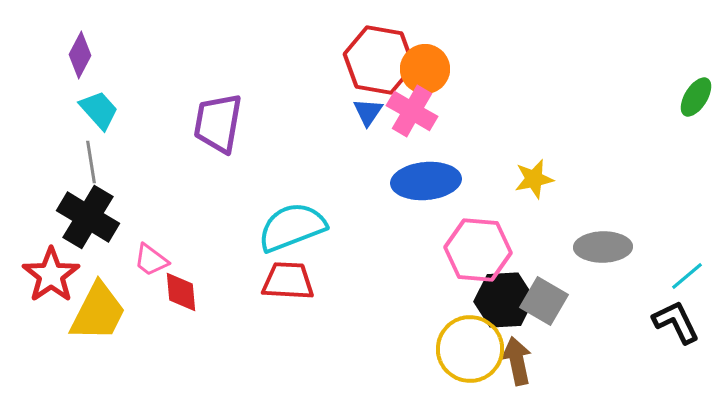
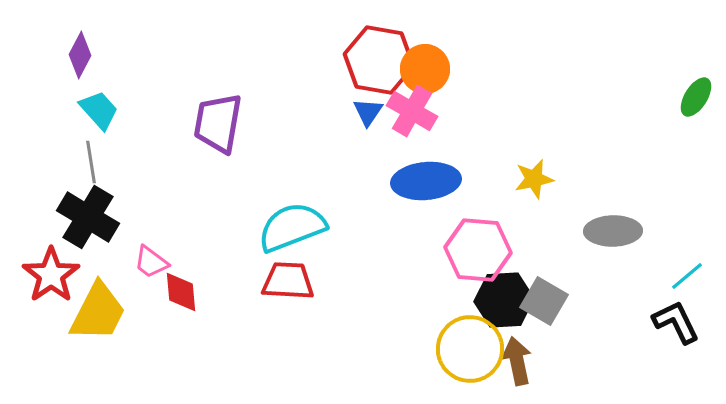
gray ellipse: moved 10 px right, 16 px up
pink trapezoid: moved 2 px down
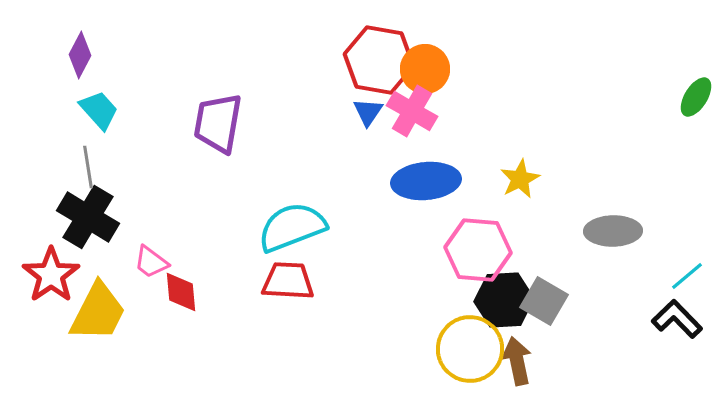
gray line: moved 3 px left, 5 px down
yellow star: moved 14 px left; rotated 15 degrees counterclockwise
black L-shape: moved 1 px right, 3 px up; rotated 18 degrees counterclockwise
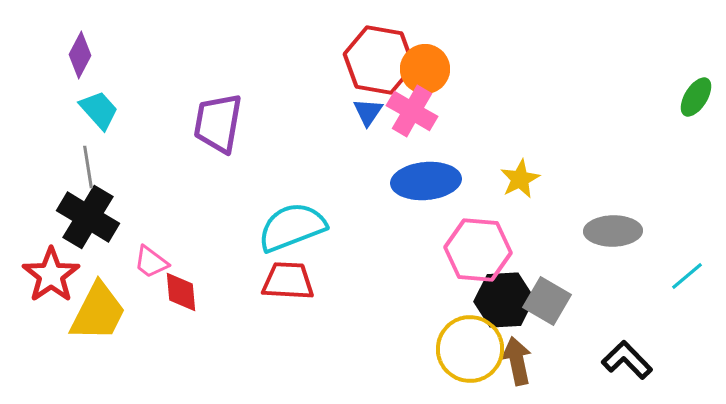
gray square: moved 3 px right
black L-shape: moved 50 px left, 41 px down
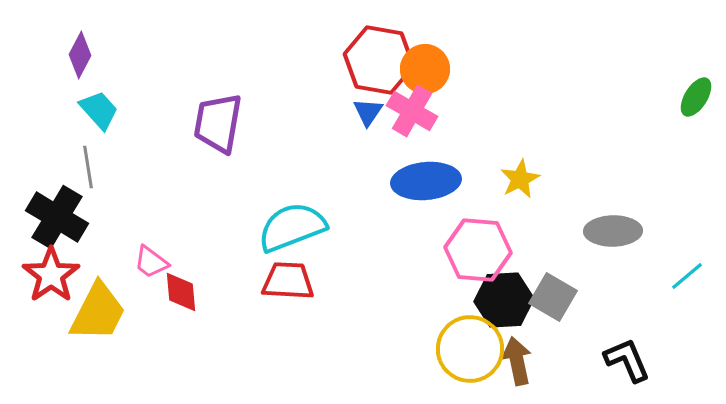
black cross: moved 31 px left
gray square: moved 6 px right, 4 px up
black L-shape: rotated 21 degrees clockwise
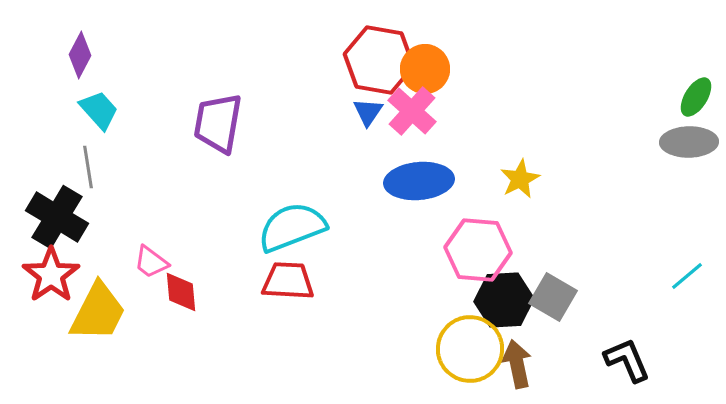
pink cross: rotated 12 degrees clockwise
blue ellipse: moved 7 px left
gray ellipse: moved 76 px right, 89 px up
brown arrow: moved 3 px down
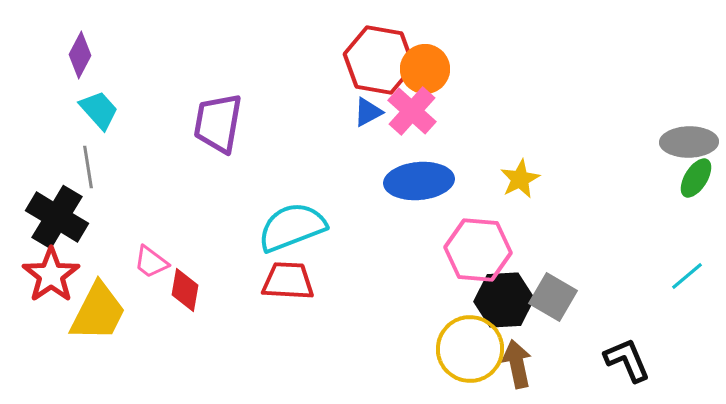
green ellipse: moved 81 px down
blue triangle: rotated 28 degrees clockwise
red diamond: moved 4 px right, 2 px up; rotated 15 degrees clockwise
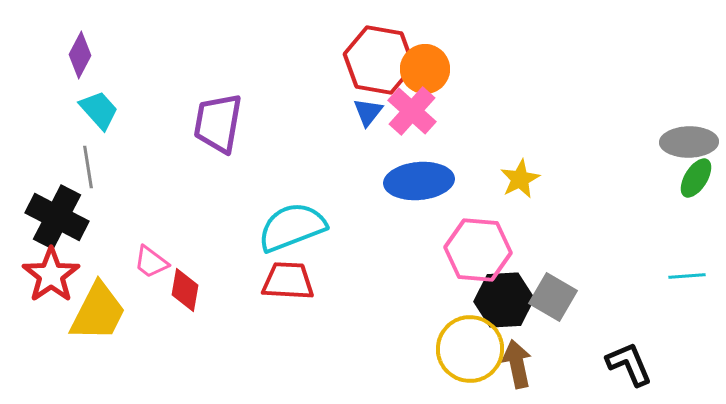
blue triangle: rotated 24 degrees counterclockwise
black cross: rotated 4 degrees counterclockwise
cyan line: rotated 36 degrees clockwise
black L-shape: moved 2 px right, 4 px down
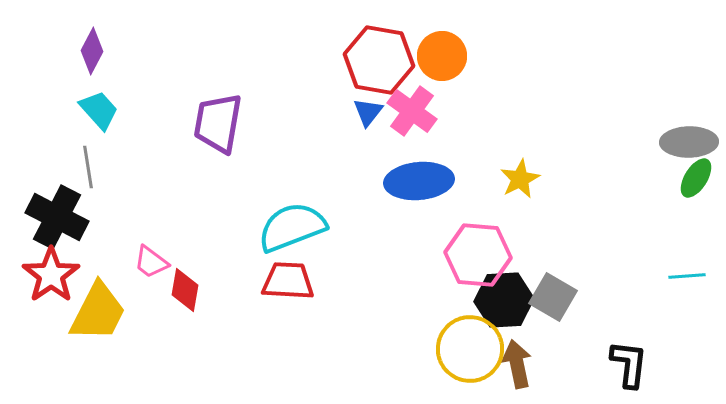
purple diamond: moved 12 px right, 4 px up
orange circle: moved 17 px right, 13 px up
pink cross: rotated 6 degrees counterclockwise
pink hexagon: moved 5 px down
black L-shape: rotated 30 degrees clockwise
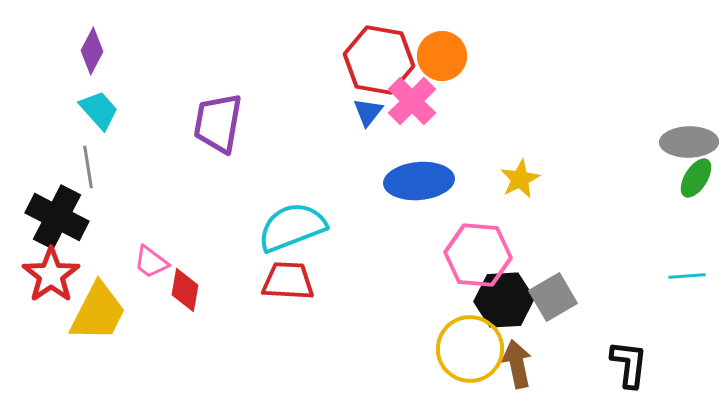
pink cross: moved 10 px up; rotated 9 degrees clockwise
gray square: rotated 30 degrees clockwise
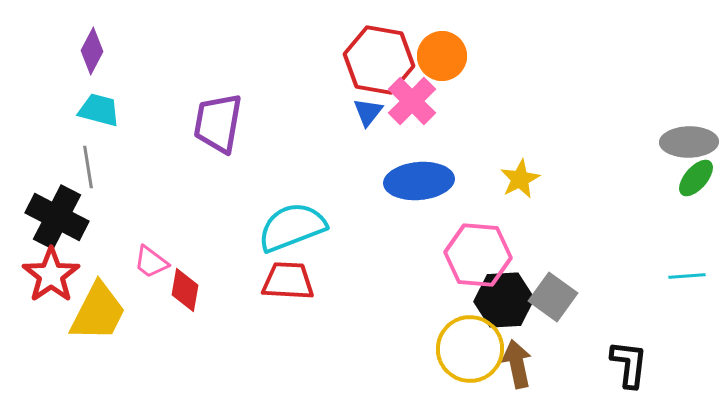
cyan trapezoid: rotated 33 degrees counterclockwise
green ellipse: rotated 9 degrees clockwise
gray square: rotated 24 degrees counterclockwise
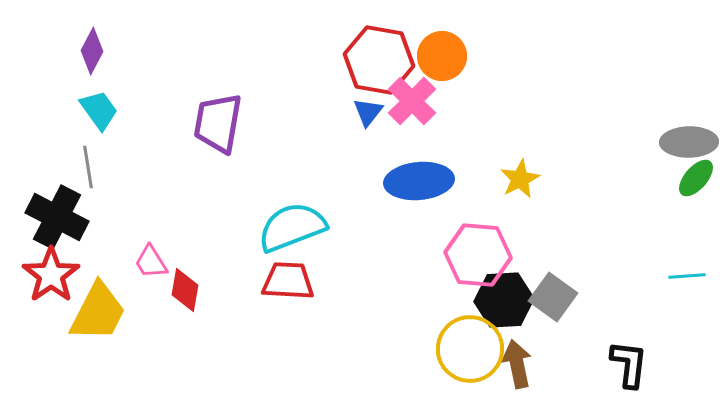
cyan trapezoid: rotated 39 degrees clockwise
pink trapezoid: rotated 21 degrees clockwise
